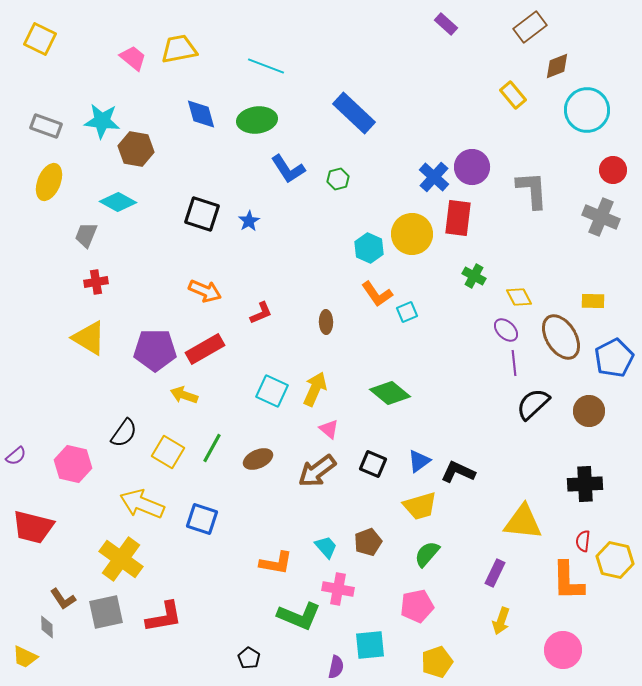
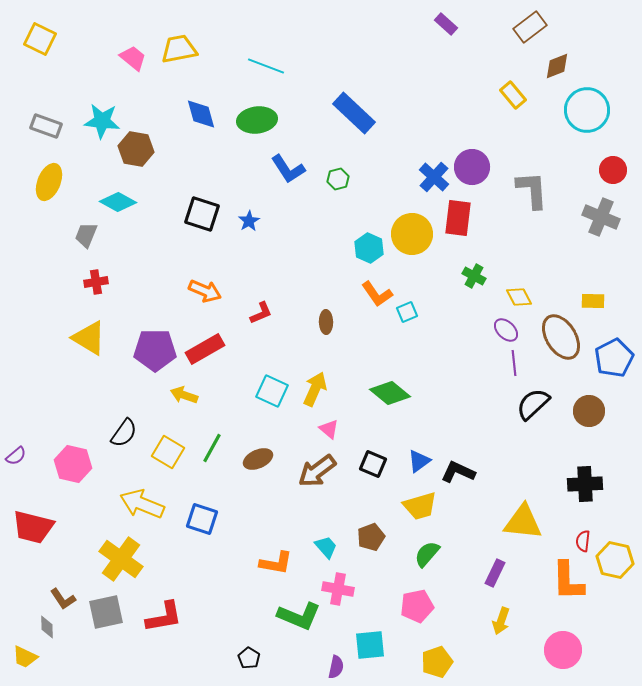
brown pentagon at (368, 542): moved 3 px right, 5 px up
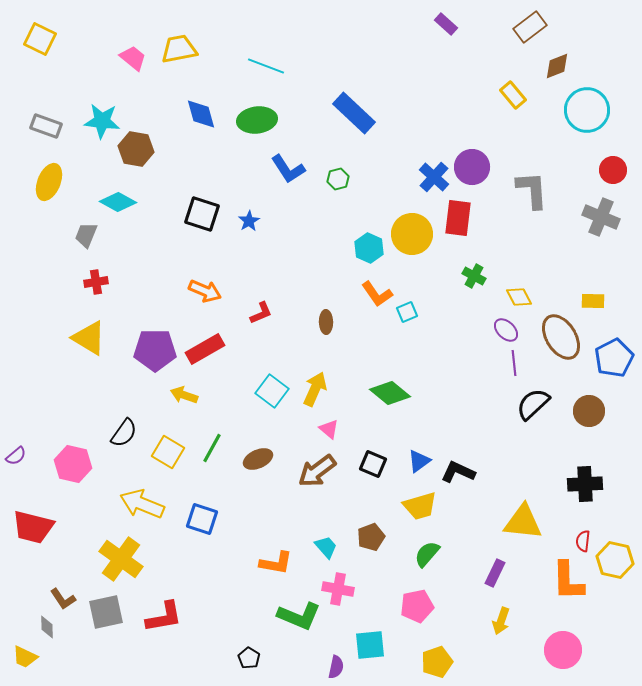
cyan square at (272, 391): rotated 12 degrees clockwise
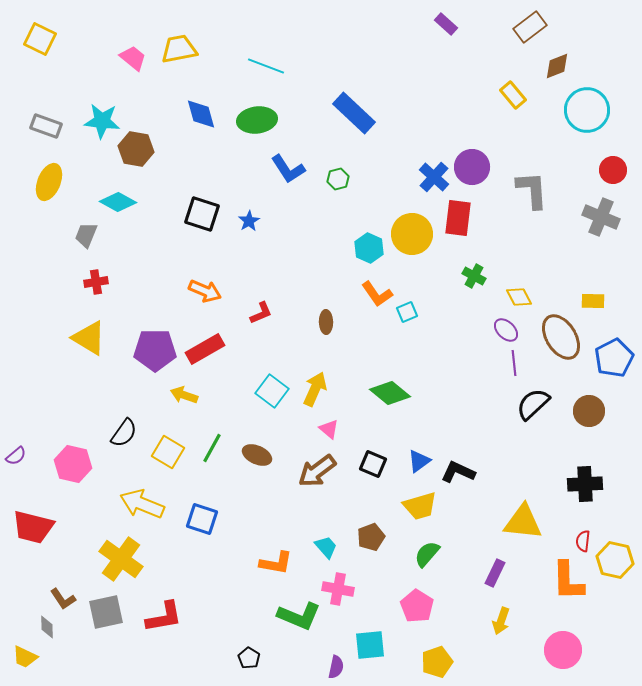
brown ellipse at (258, 459): moved 1 px left, 4 px up; rotated 48 degrees clockwise
pink pentagon at (417, 606): rotated 28 degrees counterclockwise
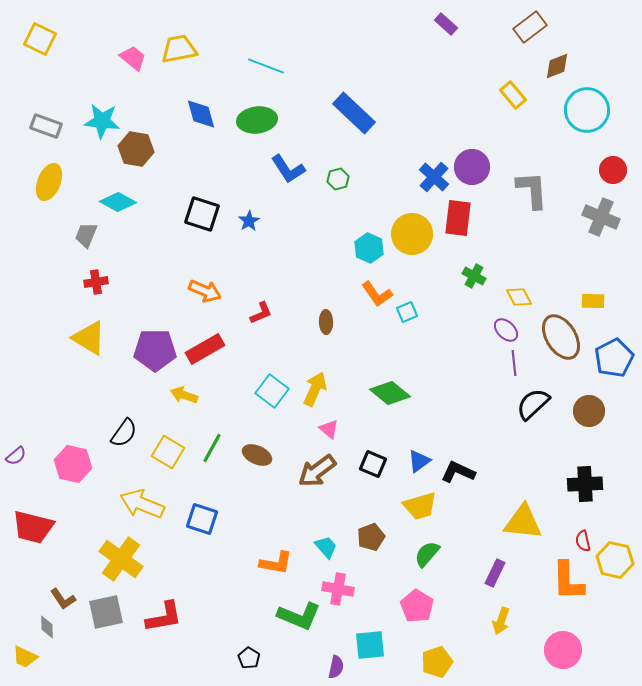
red semicircle at (583, 541): rotated 20 degrees counterclockwise
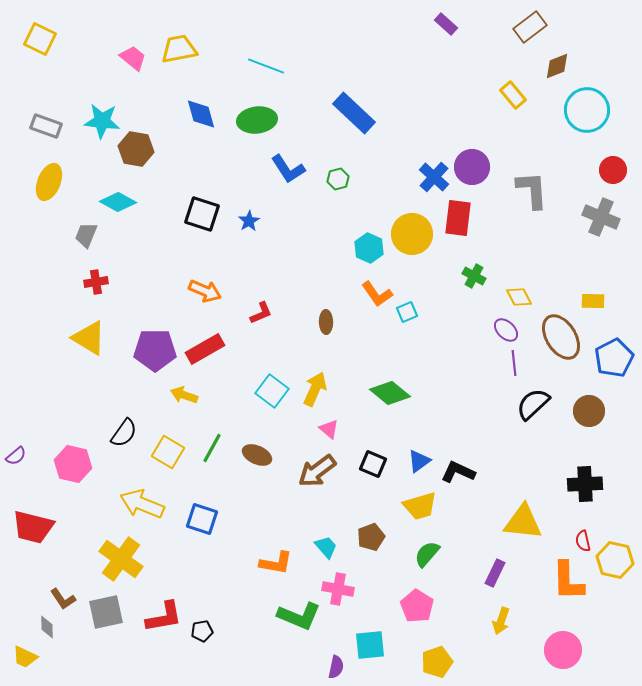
black pentagon at (249, 658): moved 47 px left, 27 px up; rotated 30 degrees clockwise
